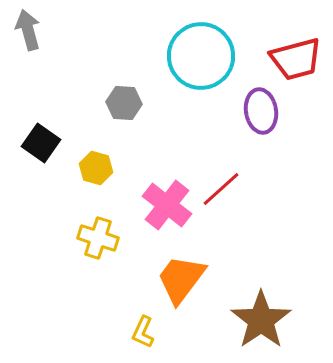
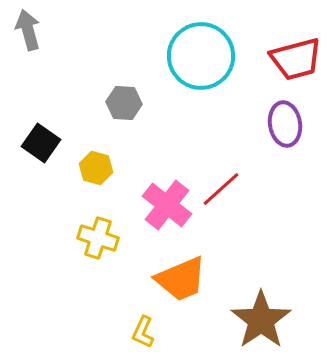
purple ellipse: moved 24 px right, 13 px down
orange trapezoid: rotated 150 degrees counterclockwise
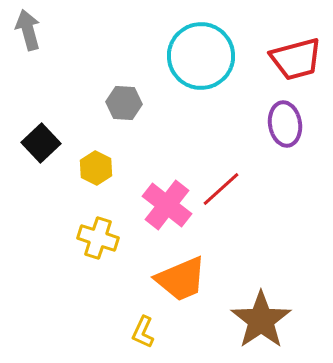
black square: rotated 12 degrees clockwise
yellow hexagon: rotated 12 degrees clockwise
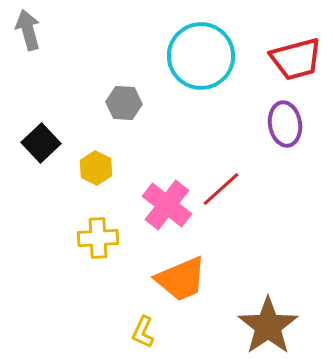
yellow cross: rotated 21 degrees counterclockwise
brown star: moved 7 px right, 6 px down
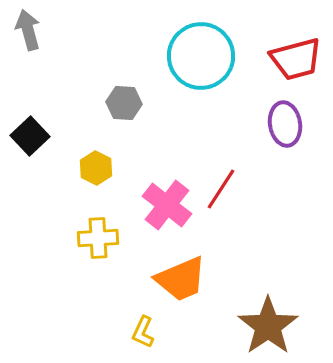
black square: moved 11 px left, 7 px up
red line: rotated 15 degrees counterclockwise
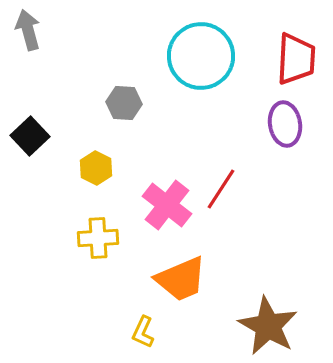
red trapezoid: rotated 72 degrees counterclockwise
brown star: rotated 8 degrees counterclockwise
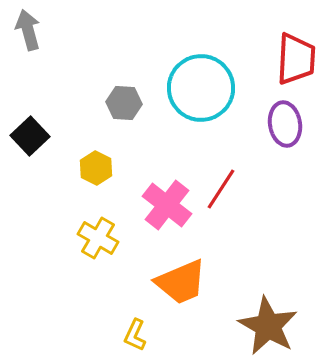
cyan circle: moved 32 px down
yellow cross: rotated 33 degrees clockwise
orange trapezoid: moved 3 px down
yellow L-shape: moved 8 px left, 3 px down
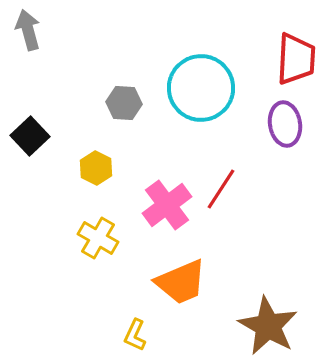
pink cross: rotated 15 degrees clockwise
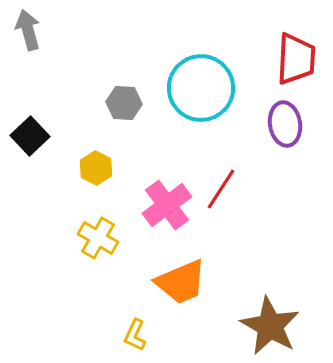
brown star: moved 2 px right
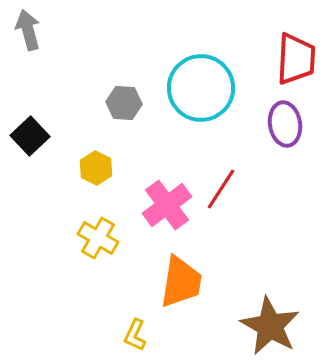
orange trapezoid: rotated 58 degrees counterclockwise
